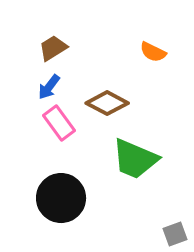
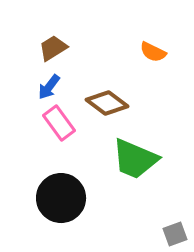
brown diamond: rotated 9 degrees clockwise
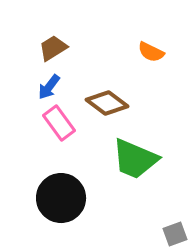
orange semicircle: moved 2 px left
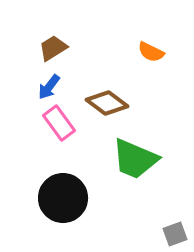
black circle: moved 2 px right
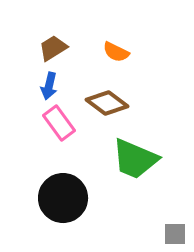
orange semicircle: moved 35 px left
blue arrow: moved 1 px up; rotated 24 degrees counterclockwise
gray square: rotated 20 degrees clockwise
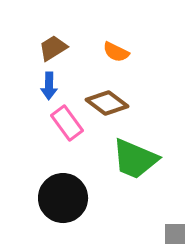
blue arrow: rotated 12 degrees counterclockwise
pink rectangle: moved 8 px right
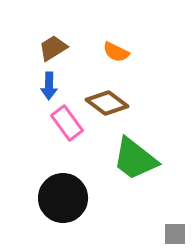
green trapezoid: rotated 15 degrees clockwise
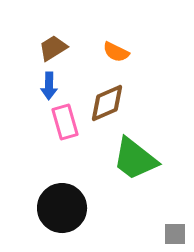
brown diamond: rotated 60 degrees counterclockwise
pink rectangle: moved 2 px left, 1 px up; rotated 20 degrees clockwise
black circle: moved 1 px left, 10 px down
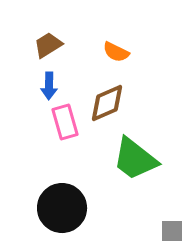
brown trapezoid: moved 5 px left, 3 px up
gray square: moved 3 px left, 3 px up
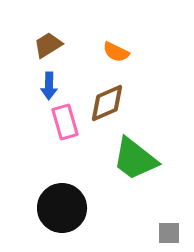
gray square: moved 3 px left, 2 px down
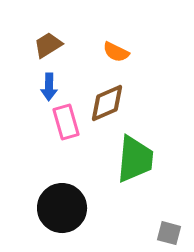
blue arrow: moved 1 px down
pink rectangle: moved 1 px right
green trapezoid: rotated 123 degrees counterclockwise
gray square: rotated 15 degrees clockwise
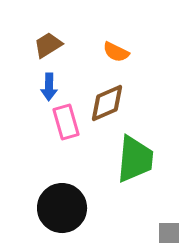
gray square: rotated 15 degrees counterclockwise
